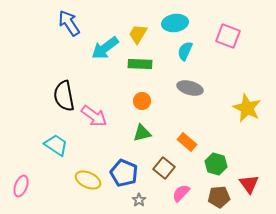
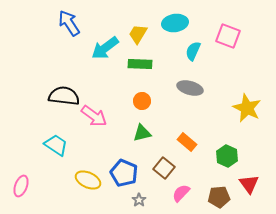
cyan semicircle: moved 8 px right
black semicircle: rotated 108 degrees clockwise
green hexagon: moved 11 px right, 8 px up; rotated 10 degrees clockwise
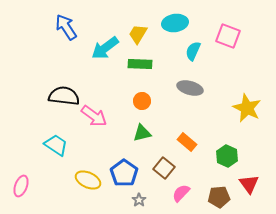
blue arrow: moved 3 px left, 4 px down
blue pentagon: rotated 12 degrees clockwise
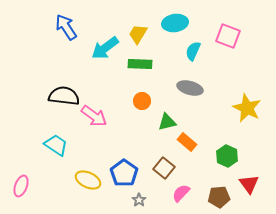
green triangle: moved 25 px right, 11 px up
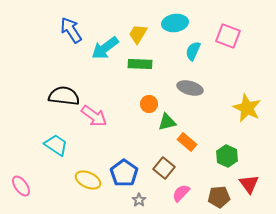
blue arrow: moved 5 px right, 3 px down
orange circle: moved 7 px right, 3 px down
pink ellipse: rotated 55 degrees counterclockwise
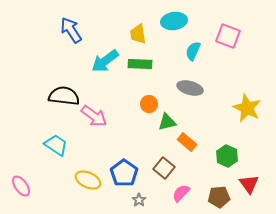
cyan ellipse: moved 1 px left, 2 px up
yellow trapezoid: rotated 40 degrees counterclockwise
cyan arrow: moved 13 px down
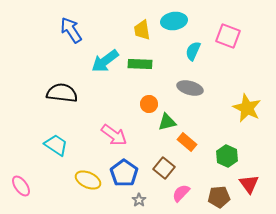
yellow trapezoid: moved 4 px right, 4 px up
black semicircle: moved 2 px left, 3 px up
pink arrow: moved 20 px right, 19 px down
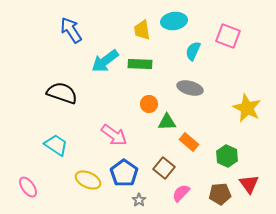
black semicircle: rotated 12 degrees clockwise
green triangle: rotated 12 degrees clockwise
orange rectangle: moved 2 px right
pink ellipse: moved 7 px right, 1 px down
brown pentagon: moved 1 px right, 3 px up
